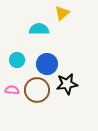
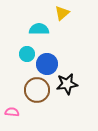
cyan circle: moved 10 px right, 6 px up
pink semicircle: moved 22 px down
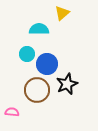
black star: rotated 15 degrees counterclockwise
